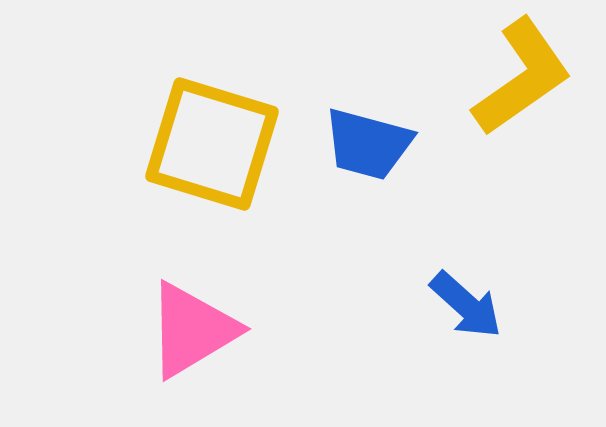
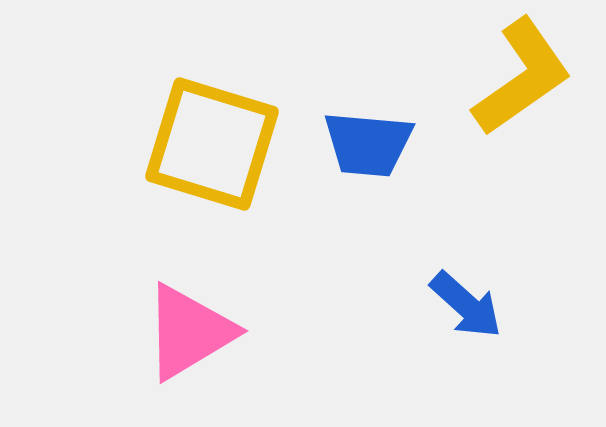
blue trapezoid: rotated 10 degrees counterclockwise
pink triangle: moved 3 px left, 2 px down
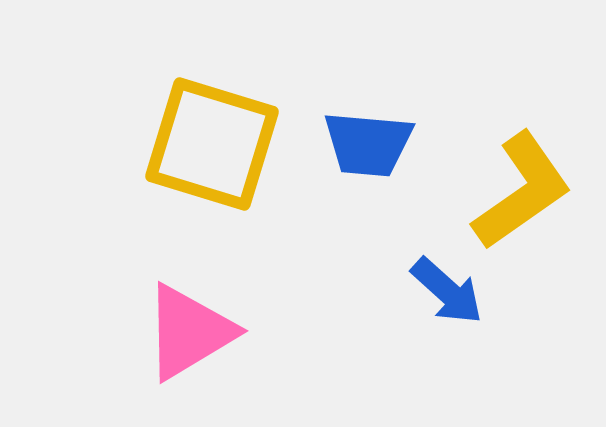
yellow L-shape: moved 114 px down
blue arrow: moved 19 px left, 14 px up
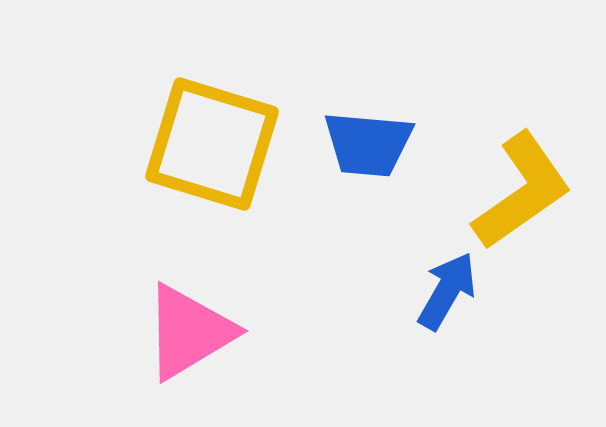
blue arrow: rotated 102 degrees counterclockwise
